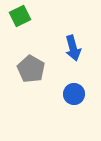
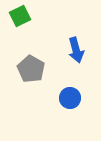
blue arrow: moved 3 px right, 2 px down
blue circle: moved 4 px left, 4 px down
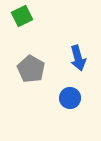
green square: moved 2 px right
blue arrow: moved 2 px right, 8 px down
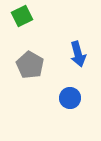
blue arrow: moved 4 px up
gray pentagon: moved 1 px left, 4 px up
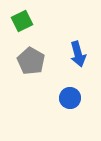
green square: moved 5 px down
gray pentagon: moved 1 px right, 4 px up
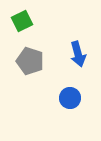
gray pentagon: moved 1 px left; rotated 12 degrees counterclockwise
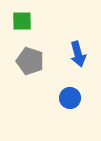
green square: rotated 25 degrees clockwise
